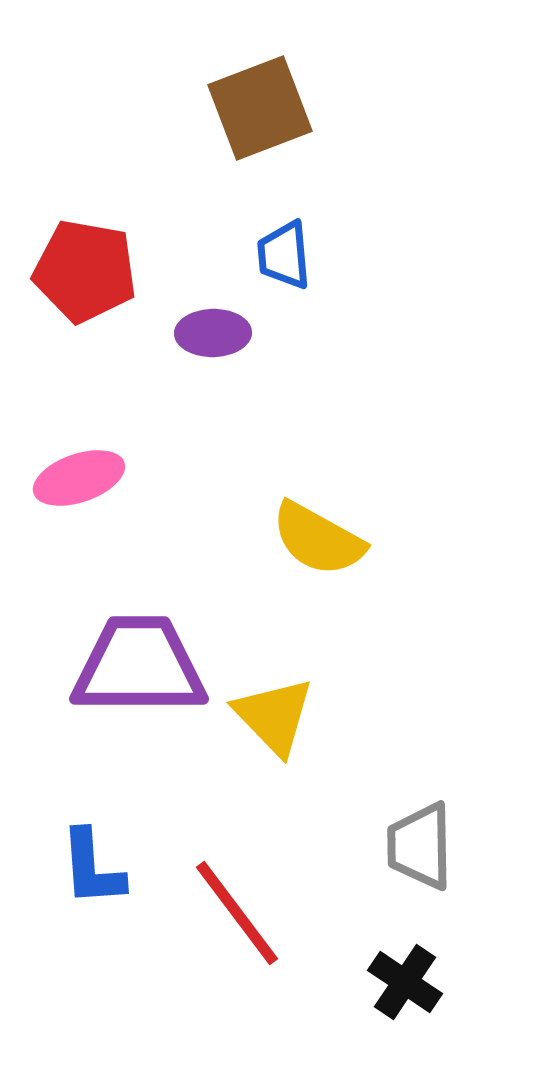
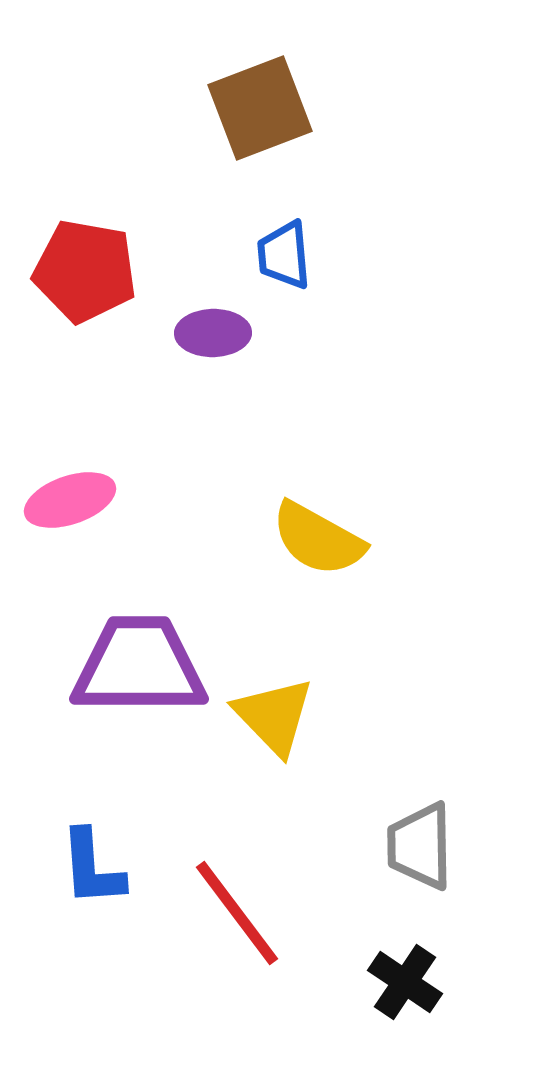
pink ellipse: moved 9 px left, 22 px down
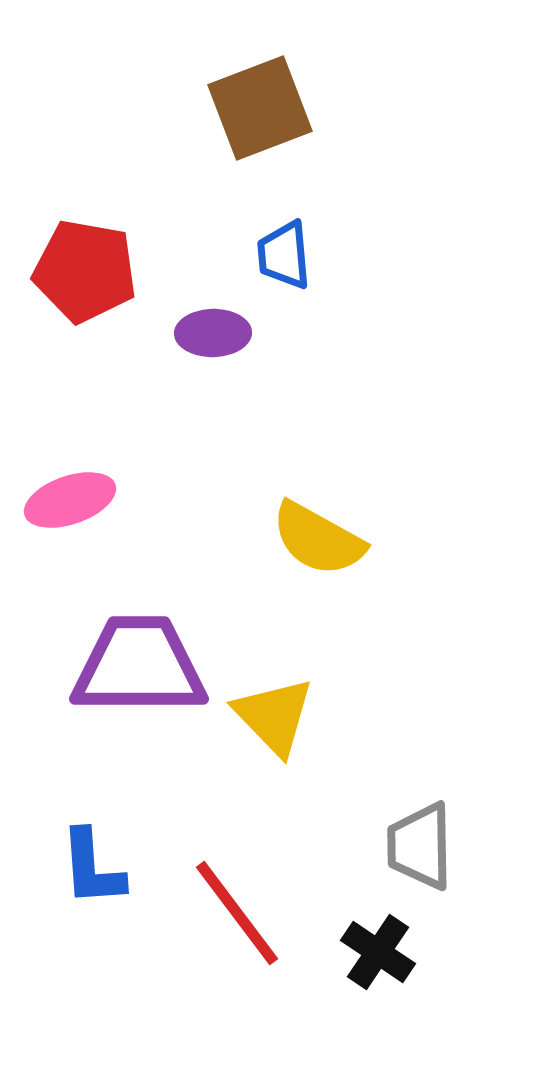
black cross: moved 27 px left, 30 px up
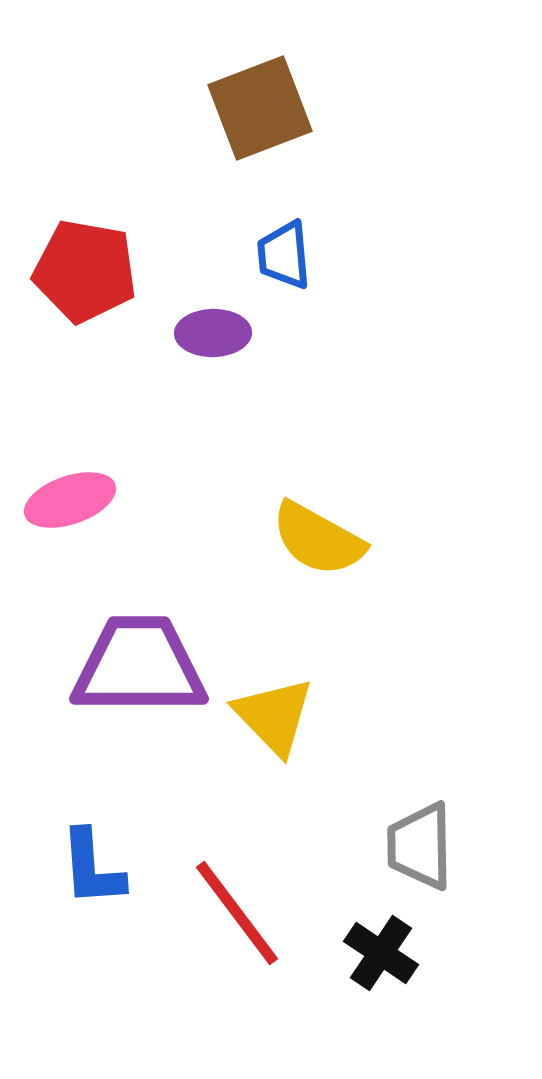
black cross: moved 3 px right, 1 px down
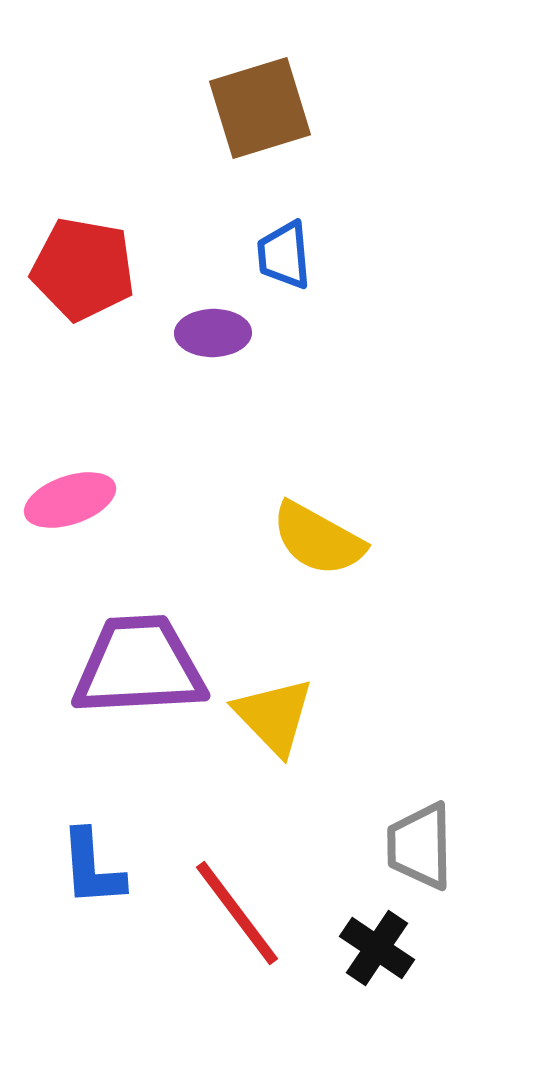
brown square: rotated 4 degrees clockwise
red pentagon: moved 2 px left, 2 px up
purple trapezoid: rotated 3 degrees counterclockwise
black cross: moved 4 px left, 5 px up
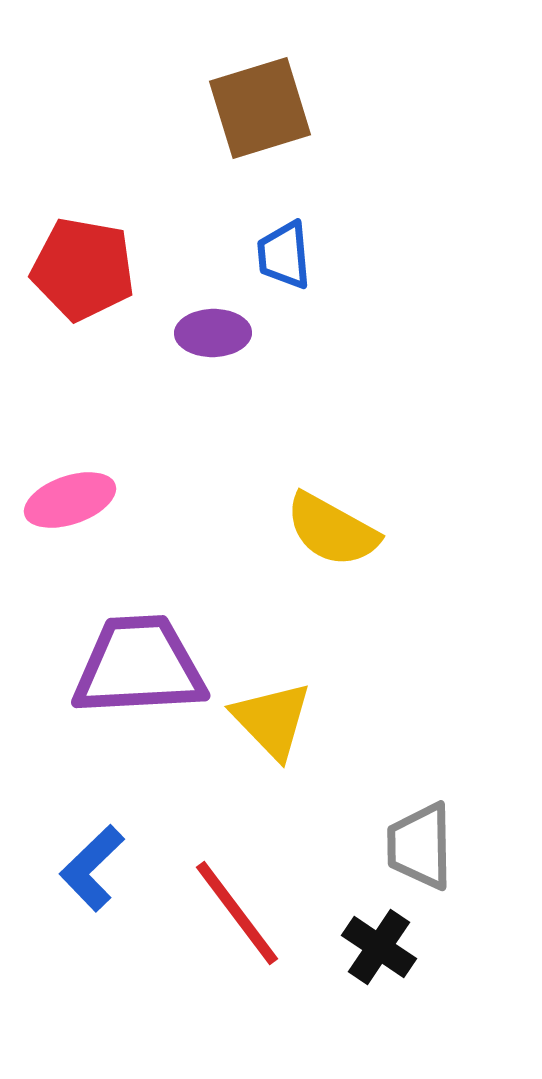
yellow semicircle: moved 14 px right, 9 px up
yellow triangle: moved 2 px left, 4 px down
blue L-shape: rotated 50 degrees clockwise
black cross: moved 2 px right, 1 px up
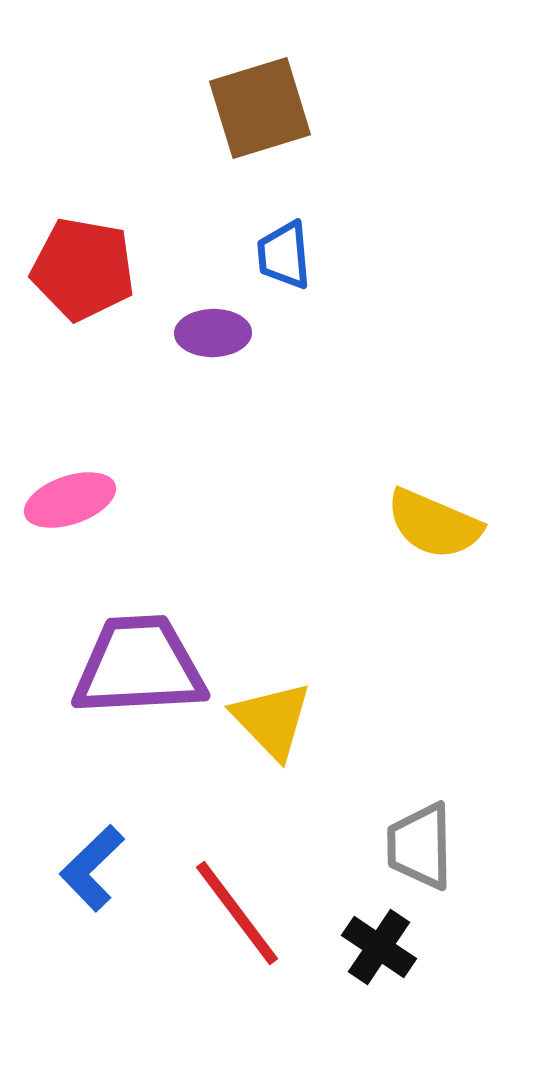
yellow semicircle: moved 102 px right, 6 px up; rotated 6 degrees counterclockwise
